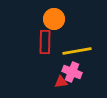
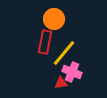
red rectangle: rotated 10 degrees clockwise
yellow line: moved 13 px left, 2 px down; rotated 40 degrees counterclockwise
red triangle: moved 1 px down
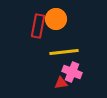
orange circle: moved 2 px right
red rectangle: moved 7 px left, 16 px up
yellow line: moved 1 px up; rotated 44 degrees clockwise
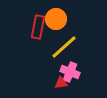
red rectangle: moved 1 px down
yellow line: moved 5 px up; rotated 36 degrees counterclockwise
pink cross: moved 2 px left
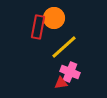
orange circle: moved 2 px left, 1 px up
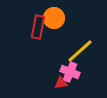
yellow line: moved 16 px right, 4 px down
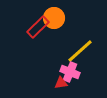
red rectangle: rotated 35 degrees clockwise
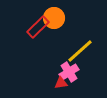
pink cross: moved 1 px left; rotated 36 degrees clockwise
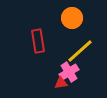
orange circle: moved 18 px right
red rectangle: moved 14 px down; rotated 55 degrees counterclockwise
